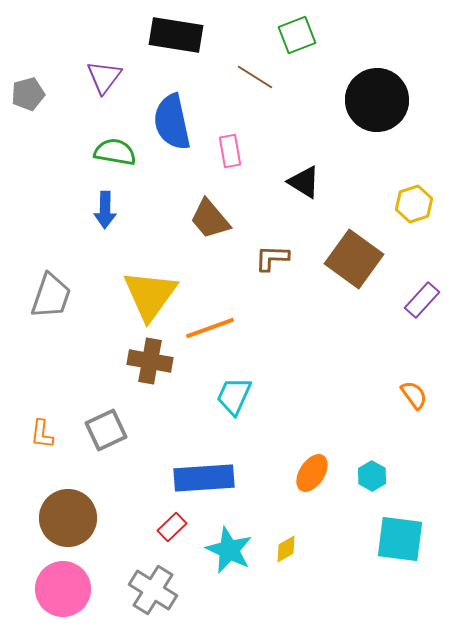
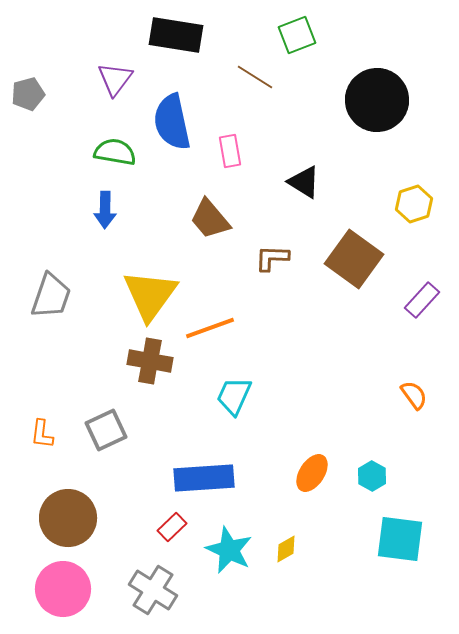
purple triangle: moved 11 px right, 2 px down
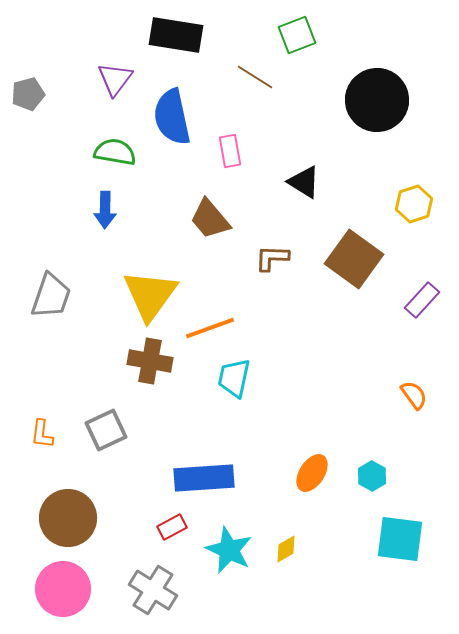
blue semicircle: moved 5 px up
cyan trapezoid: moved 18 px up; rotated 12 degrees counterclockwise
red rectangle: rotated 16 degrees clockwise
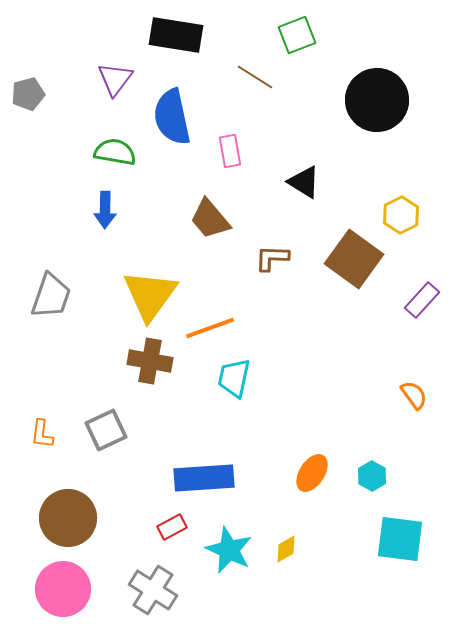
yellow hexagon: moved 13 px left, 11 px down; rotated 9 degrees counterclockwise
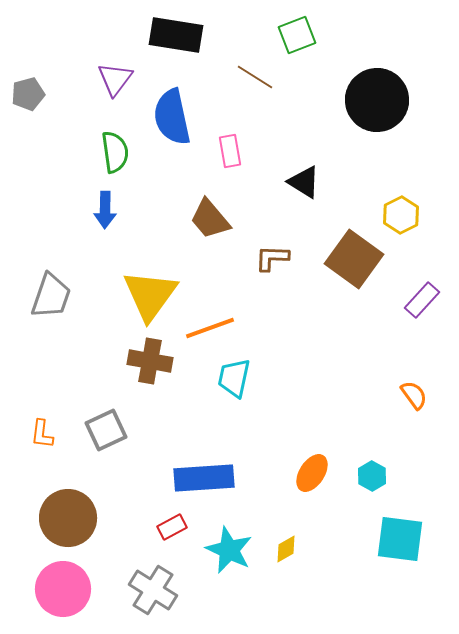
green semicircle: rotated 72 degrees clockwise
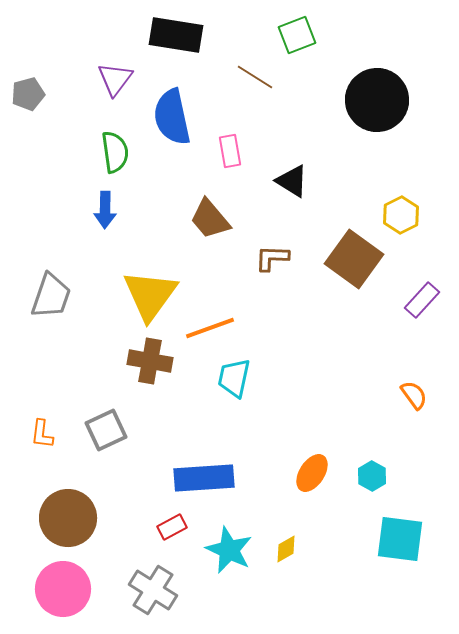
black triangle: moved 12 px left, 1 px up
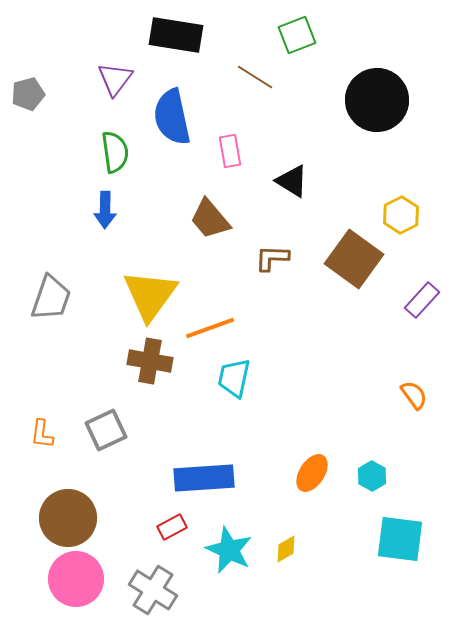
gray trapezoid: moved 2 px down
pink circle: moved 13 px right, 10 px up
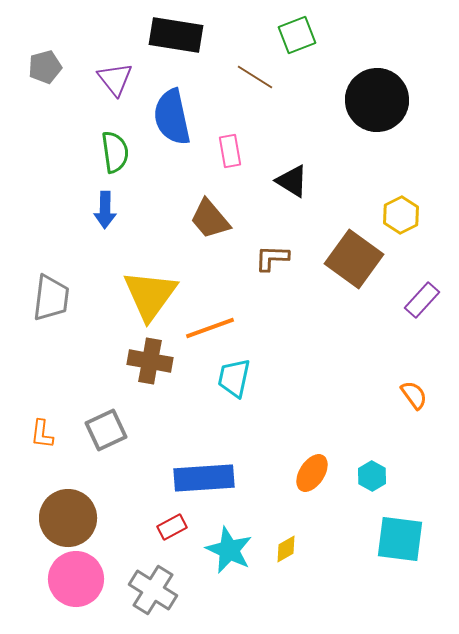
purple triangle: rotated 15 degrees counterclockwise
gray pentagon: moved 17 px right, 27 px up
gray trapezoid: rotated 12 degrees counterclockwise
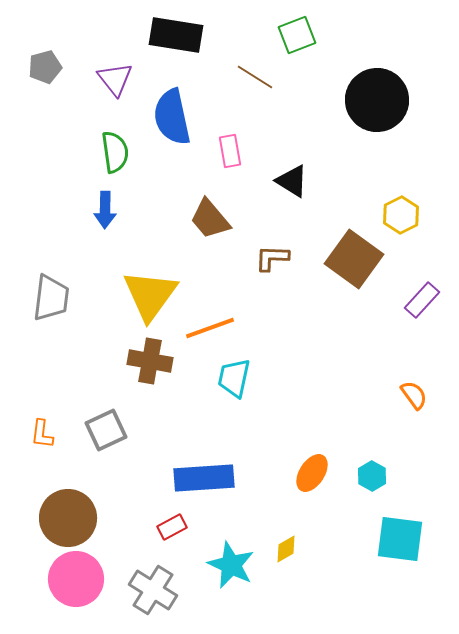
cyan star: moved 2 px right, 15 px down
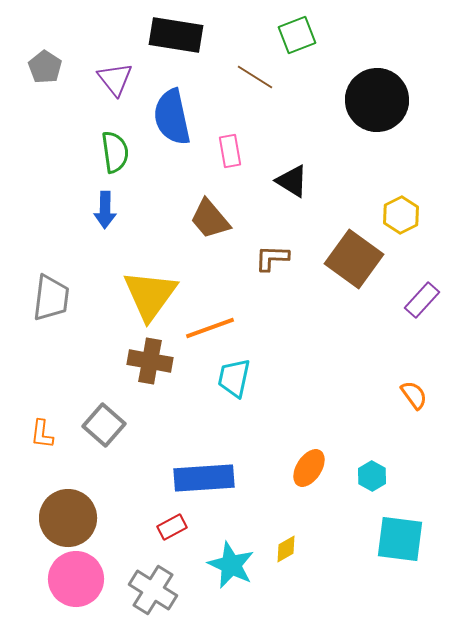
gray pentagon: rotated 24 degrees counterclockwise
gray square: moved 2 px left, 5 px up; rotated 24 degrees counterclockwise
orange ellipse: moved 3 px left, 5 px up
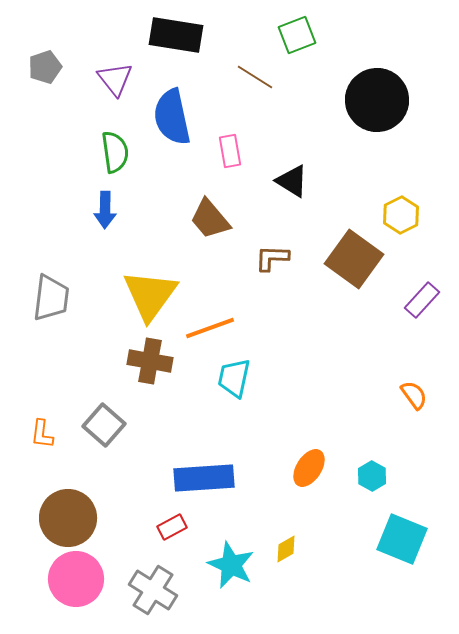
gray pentagon: rotated 20 degrees clockwise
cyan square: moved 2 px right; rotated 15 degrees clockwise
